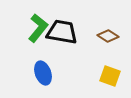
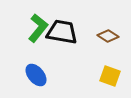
blue ellipse: moved 7 px left, 2 px down; rotated 20 degrees counterclockwise
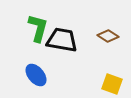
green L-shape: rotated 24 degrees counterclockwise
black trapezoid: moved 8 px down
yellow square: moved 2 px right, 8 px down
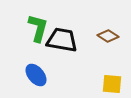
yellow square: rotated 15 degrees counterclockwise
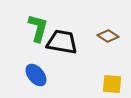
black trapezoid: moved 2 px down
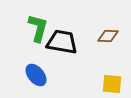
brown diamond: rotated 30 degrees counterclockwise
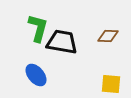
yellow square: moved 1 px left
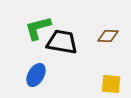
green L-shape: rotated 120 degrees counterclockwise
blue ellipse: rotated 70 degrees clockwise
